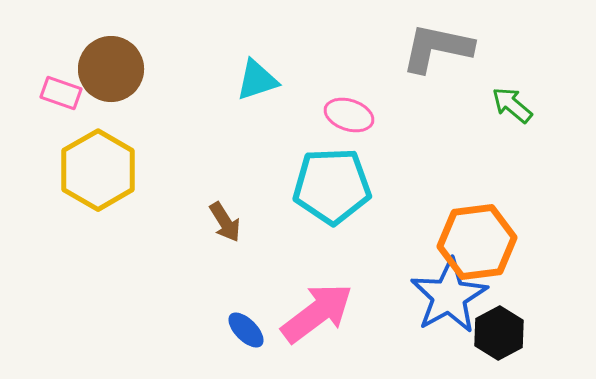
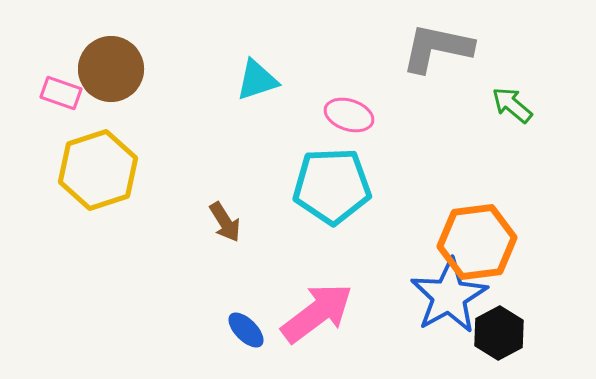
yellow hexagon: rotated 12 degrees clockwise
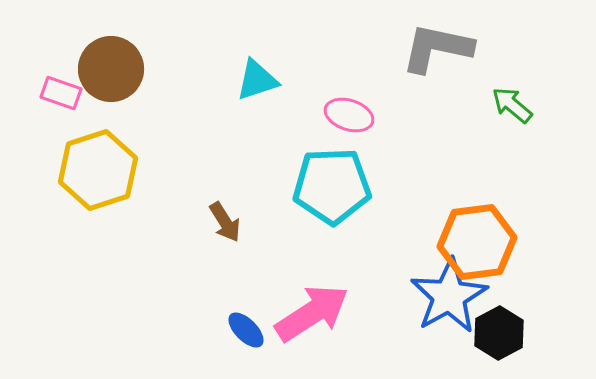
pink arrow: moved 5 px left; rotated 4 degrees clockwise
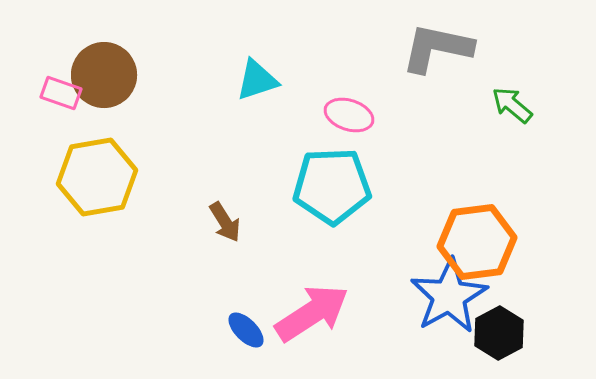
brown circle: moved 7 px left, 6 px down
yellow hexagon: moved 1 px left, 7 px down; rotated 8 degrees clockwise
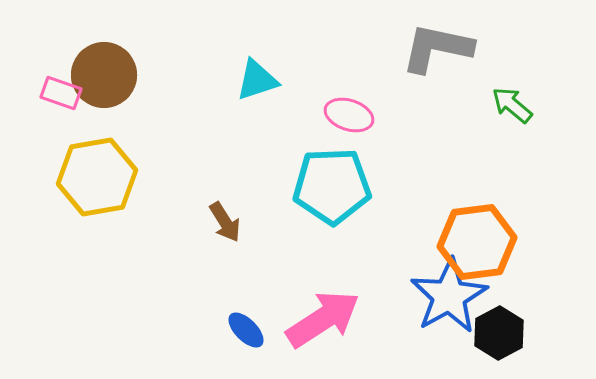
pink arrow: moved 11 px right, 6 px down
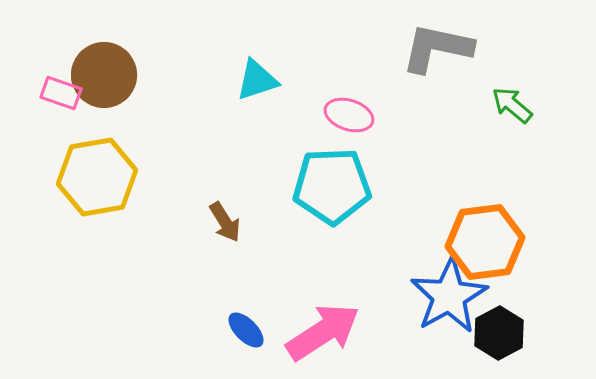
orange hexagon: moved 8 px right
pink arrow: moved 13 px down
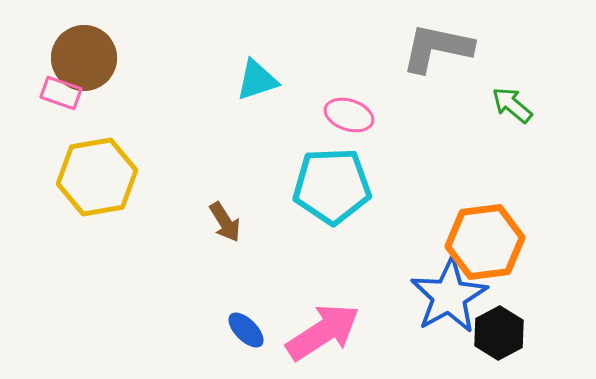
brown circle: moved 20 px left, 17 px up
